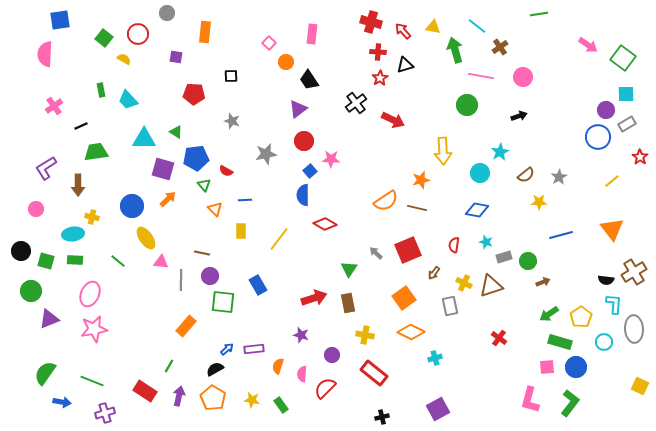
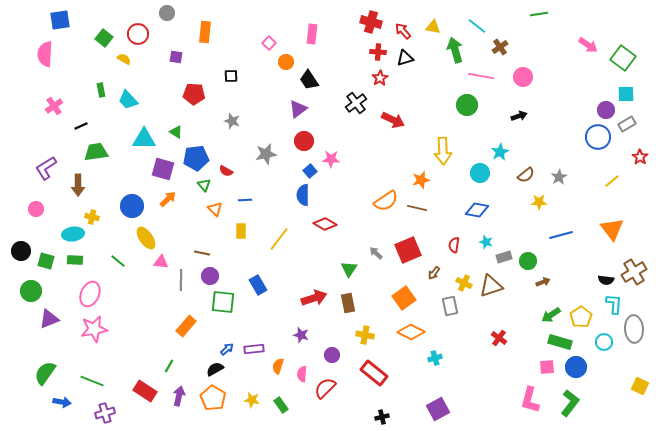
black triangle at (405, 65): moved 7 px up
green arrow at (549, 314): moved 2 px right, 1 px down
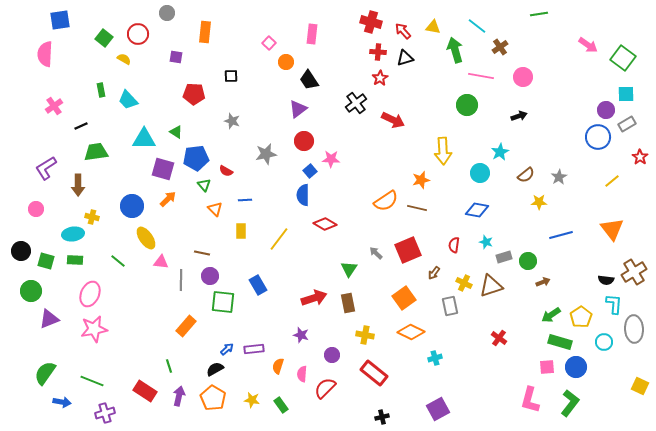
green line at (169, 366): rotated 48 degrees counterclockwise
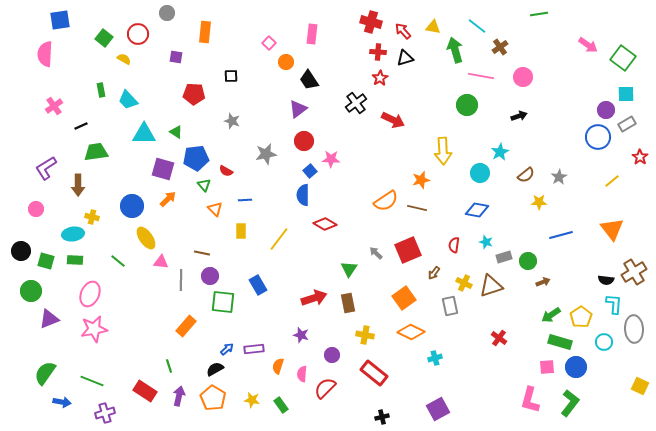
cyan triangle at (144, 139): moved 5 px up
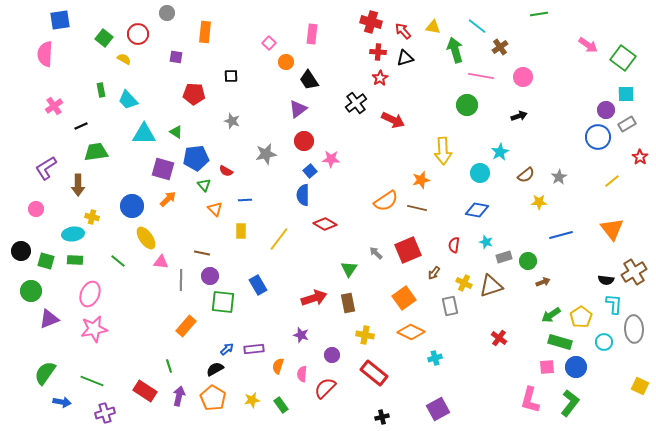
yellow star at (252, 400): rotated 21 degrees counterclockwise
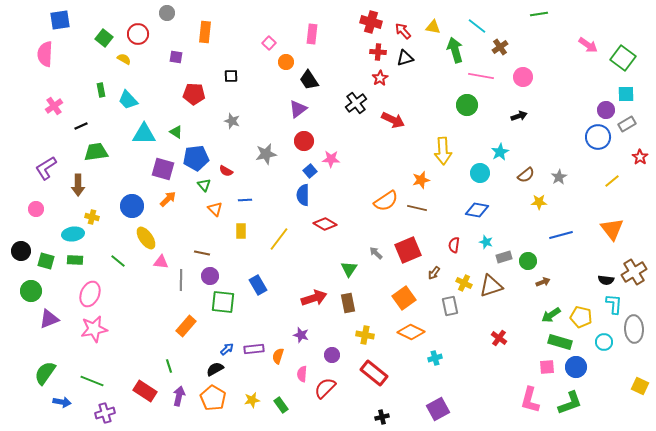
yellow pentagon at (581, 317): rotated 25 degrees counterclockwise
orange semicircle at (278, 366): moved 10 px up
green L-shape at (570, 403): rotated 32 degrees clockwise
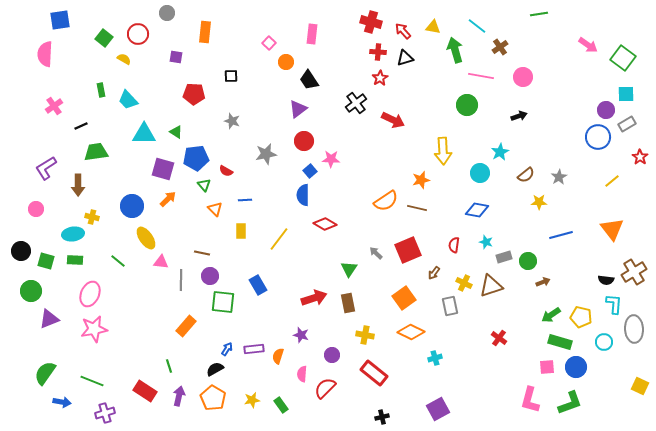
blue arrow at (227, 349): rotated 16 degrees counterclockwise
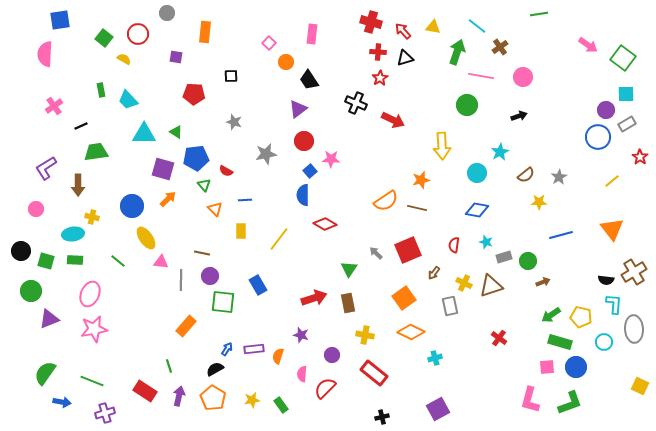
green arrow at (455, 50): moved 2 px right, 2 px down; rotated 35 degrees clockwise
black cross at (356, 103): rotated 30 degrees counterclockwise
gray star at (232, 121): moved 2 px right, 1 px down
yellow arrow at (443, 151): moved 1 px left, 5 px up
cyan circle at (480, 173): moved 3 px left
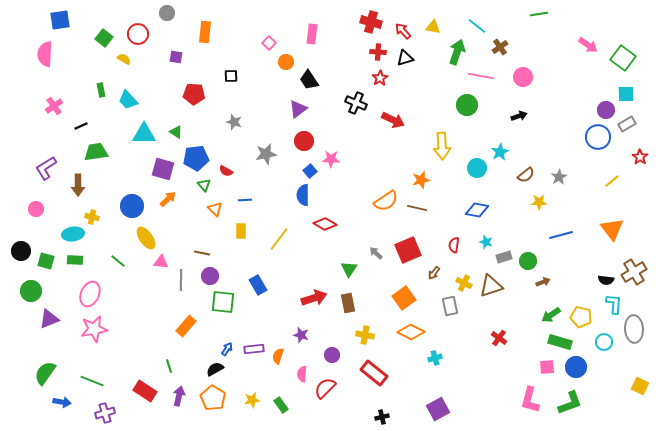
cyan circle at (477, 173): moved 5 px up
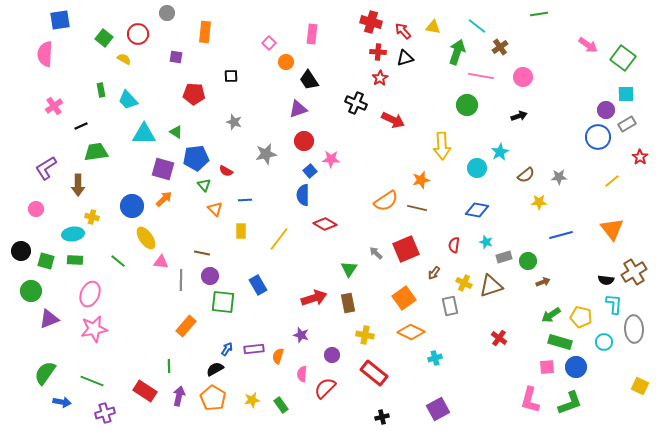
purple triangle at (298, 109): rotated 18 degrees clockwise
gray star at (559, 177): rotated 28 degrees clockwise
orange arrow at (168, 199): moved 4 px left
red square at (408, 250): moved 2 px left, 1 px up
green line at (169, 366): rotated 16 degrees clockwise
